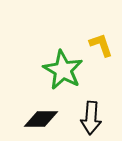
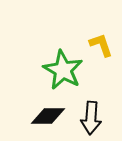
black diamond: moved 7 px right, 3 px up
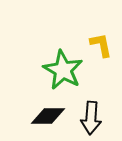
yellow L-shape: rotated 8 degrees clockwise
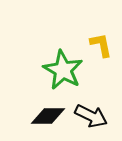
black arrow: moved 2 px up; rotated 68 degrees counterclockwise
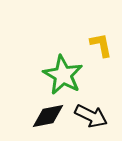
green star: moved 5 px down
black diamond: rotated 12 degrees counterclockwise
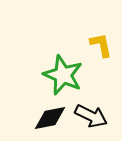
green star: rotated 6 degrees counterclockwise
black diamond: moved 2 px right, 2 px down
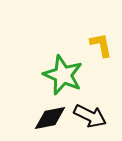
black arrow: moved 1 px left
